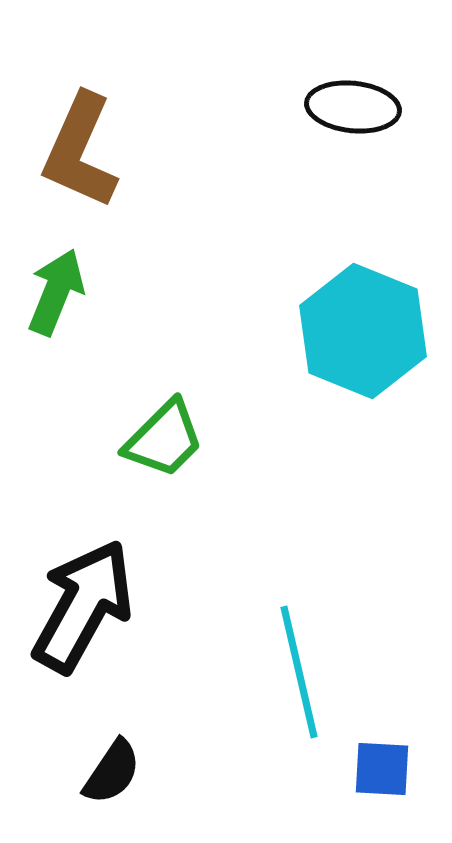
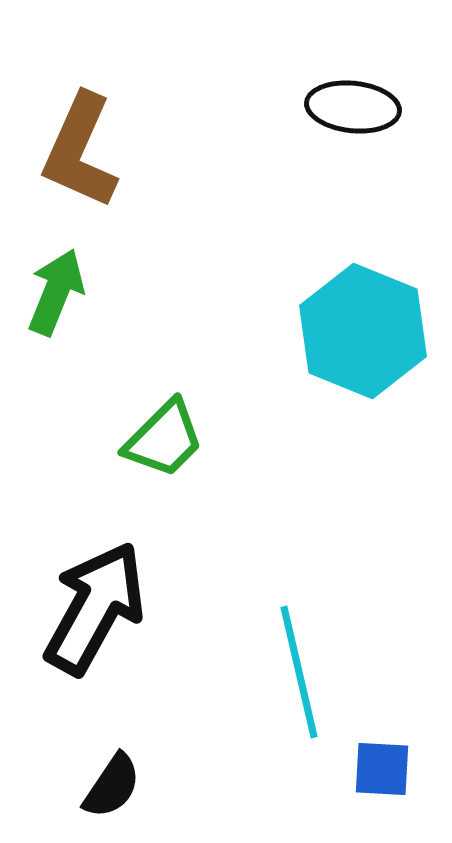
black arrow: moved 12 px right, 2 px down
black semicircle: moved 14 px down
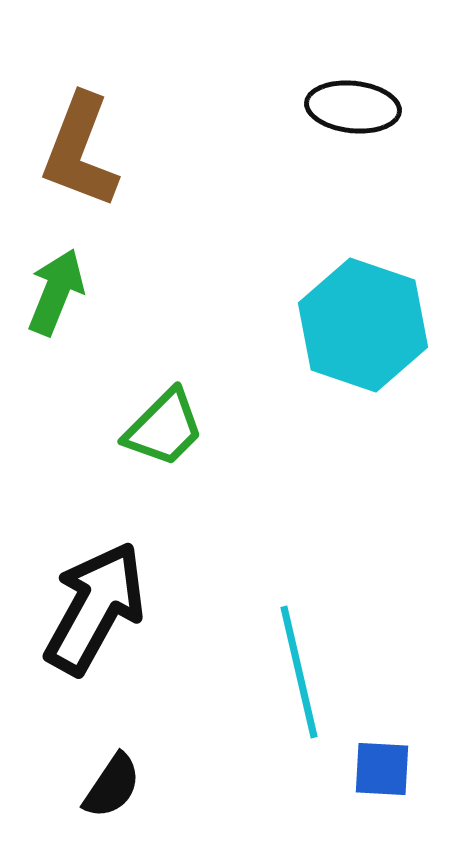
brown L-shape: rotated 3 degrees counterclockwise
cyan hexagon: moved 6 px up; rotated 3 degrees counterclockwise
green trapezoid: moved 11 px up
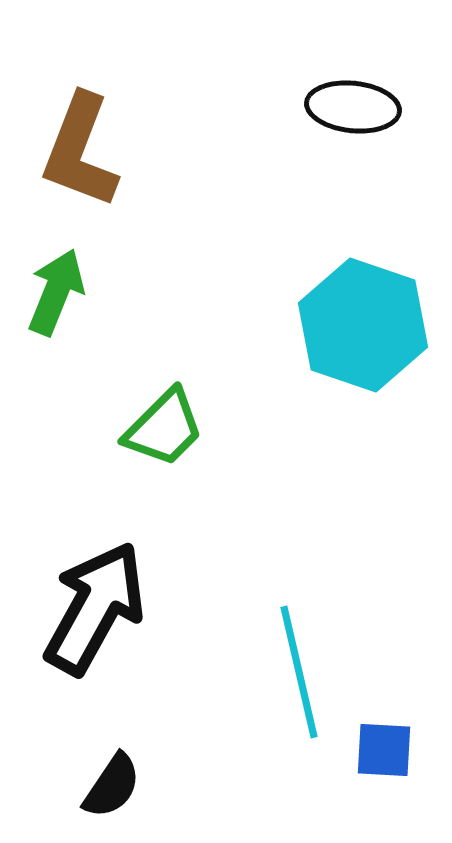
blue square: moved 2 px right, 19 px up
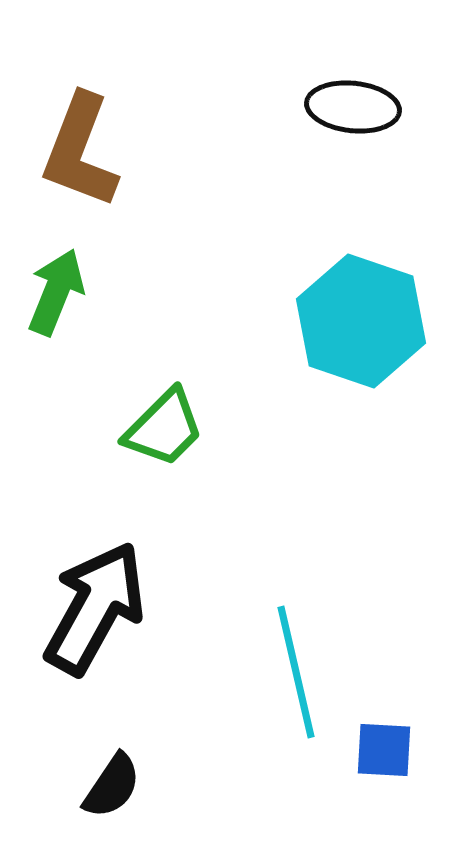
cyan hexagon: moved 2 px left, 4 px up
cyan line: moved 3 px left
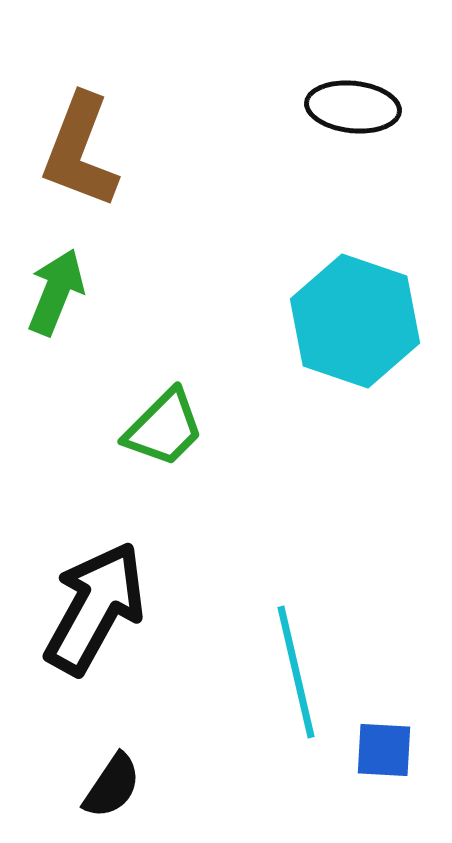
cyan hexagon: moved 6 px left
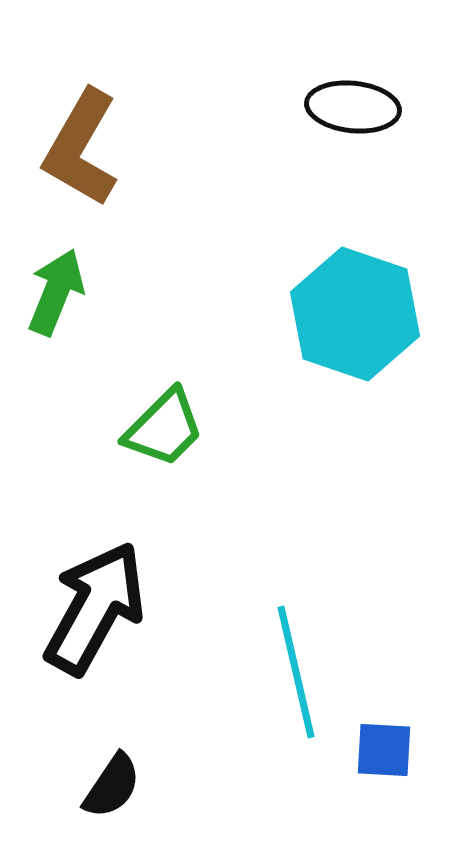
brown L-shape: moved 1 px right, 3 px up; rotated 9 degrees clockwise
cyan hexagon: moved 7 px up
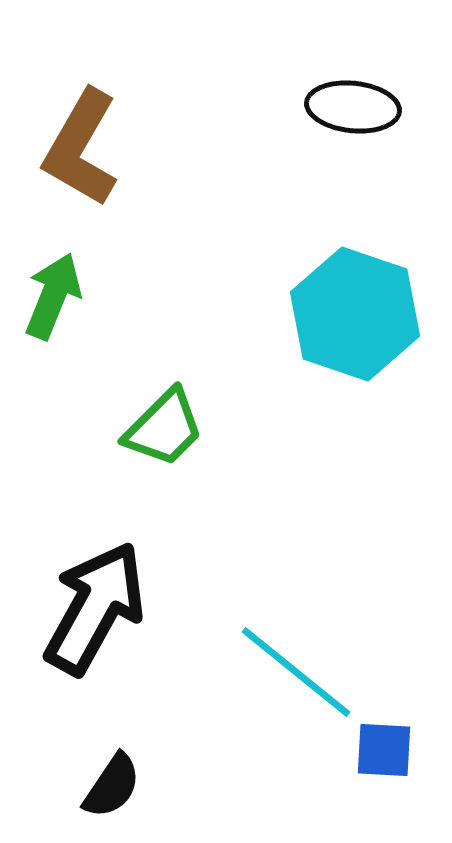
green arrow: moved 3 px left, 4 px down
cyan line: rotated 38 degrees counterclockwise
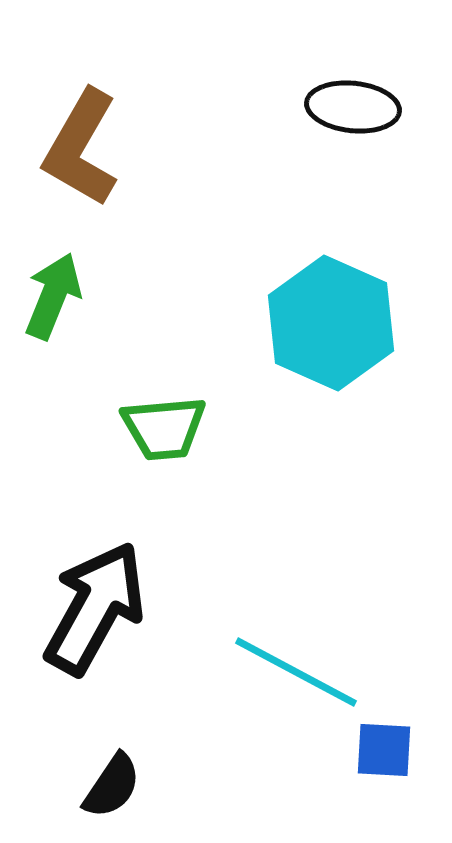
cyan hexagon: moved 24 px left, 9 px down; rotated 5 degrees clockwise
green trapezoid: rotated 40 degrees clockwise
cyan line: rotated 11 degrees counterclockwise
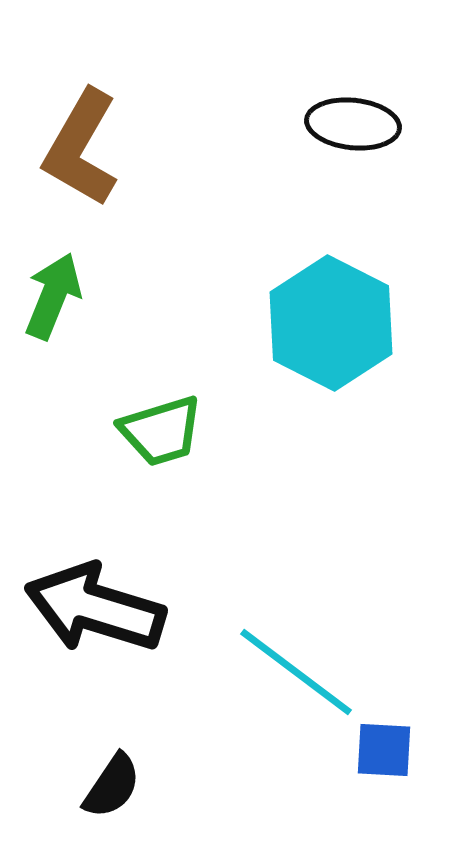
black ellipse: moved 17 px down
cyan hexagon: rotated 3 degrees clockwise
green trapezoid: moved 3 px left, 3 px down; rotated 12 degrees counterclockwise
black arrow: rotated 102 degrees counterclockwise
cyan line: rotated 9 degrees clockwise
